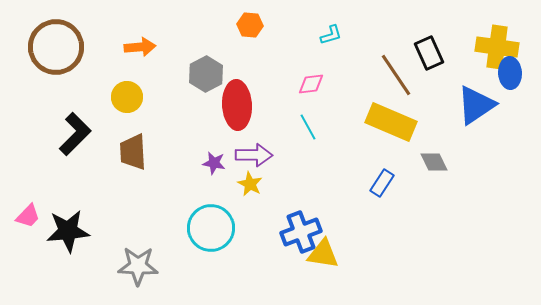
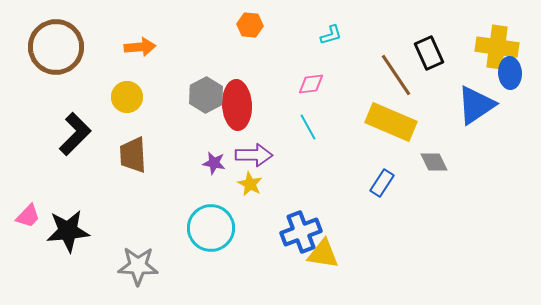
gray hexagon: moved 21 px down
brown trapezoid: moved 3 px down
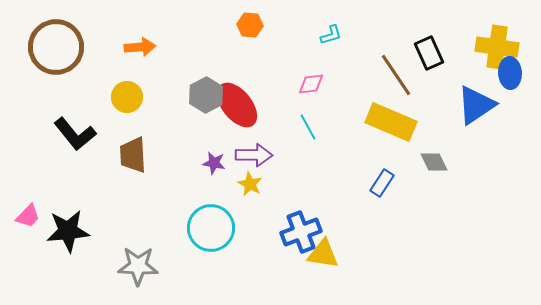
red ellipse: rotated 36 degrees counterclockwise
black L-shape: rotated 96 degrees clockwise
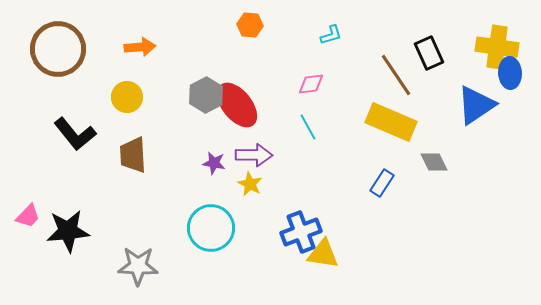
brown circle: moved 2 px right, 2 px down
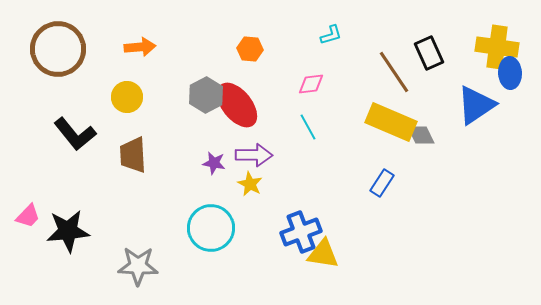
orange hexagon: moved 24 px down
brown line: moved 2 px left, 3 px up
gray diamond: moved 13 px left, 27 px up
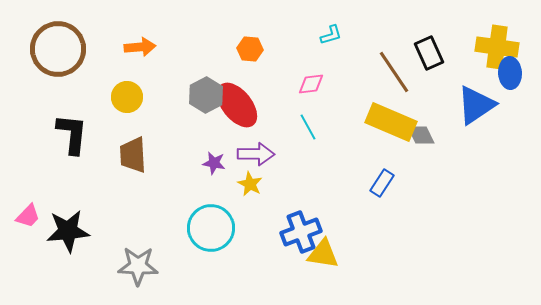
black L-shape: moved 3 px left; rotated 135 degrees counterclockwise
purple arrow: moved 2 px right, 1 px up
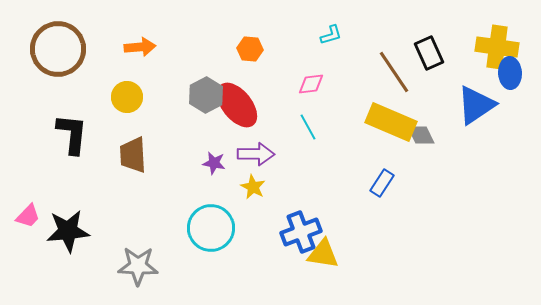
yellow star: moved 3 px right, 3 px down
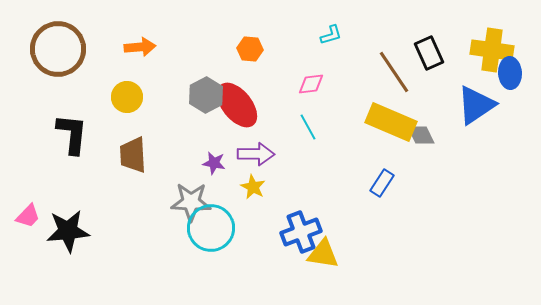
yellow cross: moved 5 px left, 3 px down
gray star: moved 53 px right, 64 px up
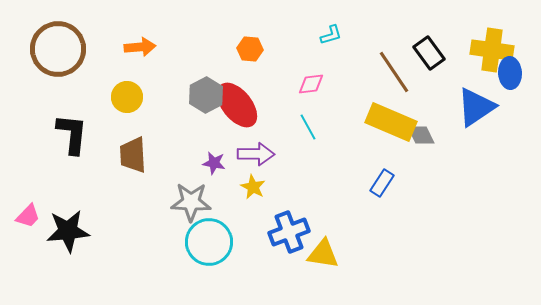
black rectangle: rotated 12 degrees counterclockwise
blue triangle: moved 2 px down
cyan circle: moved 2 px left, 14 px down
blue cross: moved 12 px left
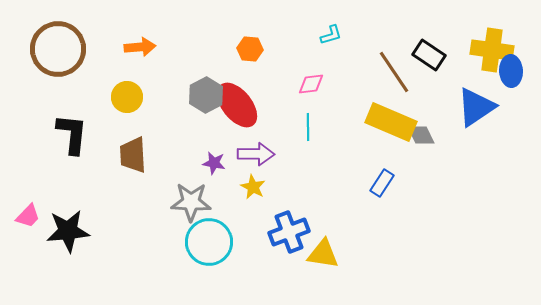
black rectangle: moved 2 px down; rotated 20 degrees counterclockwise
blue ellipse: moved 1 px right, 2 px up
cyan line: rotated 28 degrees clockwise
